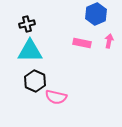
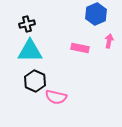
pink rectangle: moved 2 px left, 5 px down
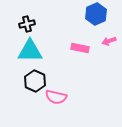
pink arrow: rotated 120 degrees counterclockwise
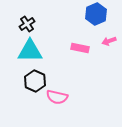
black cross: rotated 21 degrees counterclockwise
pink semicircle: moved 1 px right
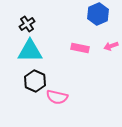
blue hexagon: moved 2 px right
pink arrow: moved 2 px right, 5 px down
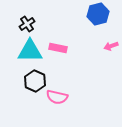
blue hexagon: rotated 10 degrees clockwise
pink rectangle: moved 22 px left
